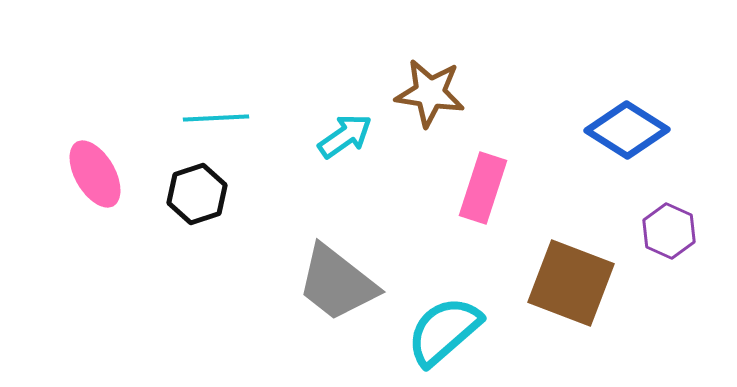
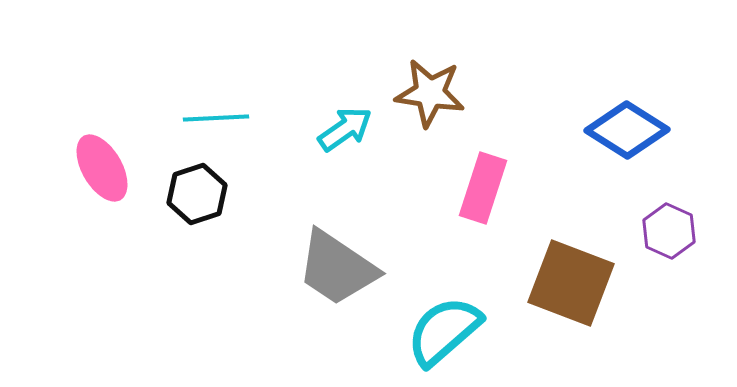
cyan arrow: moved 7 px up
pink ellipse: moved 7 px right, 6 px up
gray trapezoid: moved 15 px up; rotated 4 degrees counterclockwise
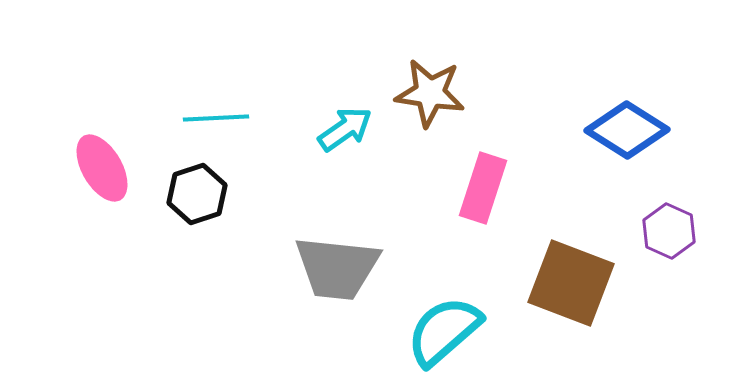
gray trapezoid: rotated 28 degrees counterclockwise
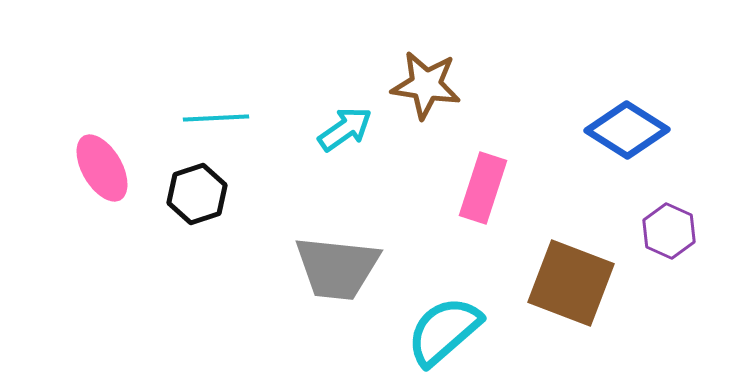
brown star: moved 4 px left, 8 px up
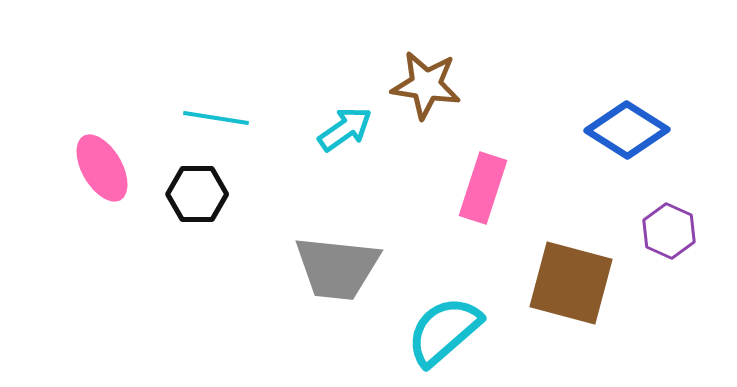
cyan line: rotated 12 degrees clockwise
black hexagon: rotated 18 degrees clockwise
brown square: rotated 6 degrees counterclockwise
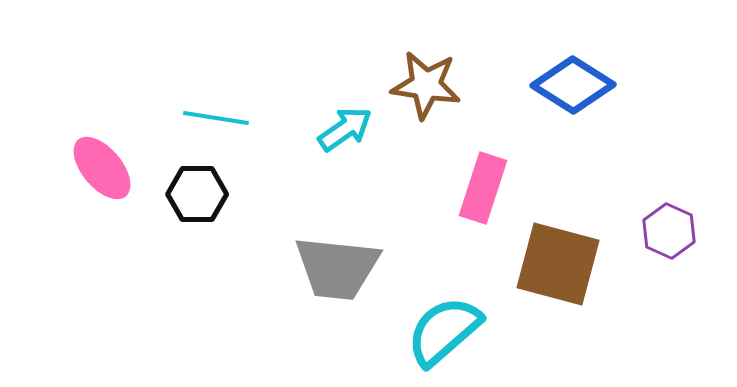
blue diamond: moved 54 px left, 45 px up
pink ellipse: rotated 10 degrees counterclockwise
brown square: moved 13 px left, 19 px up
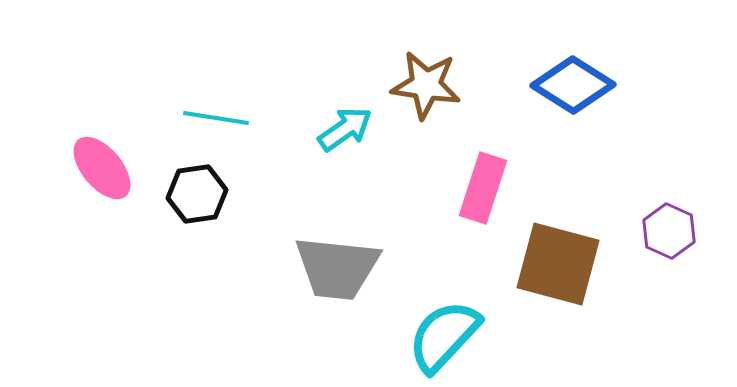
black hexagon: rotated 8 degrees counterclockwise
cyan semicircle: moved 5 px down; rotated 6 degrees counterclockwise
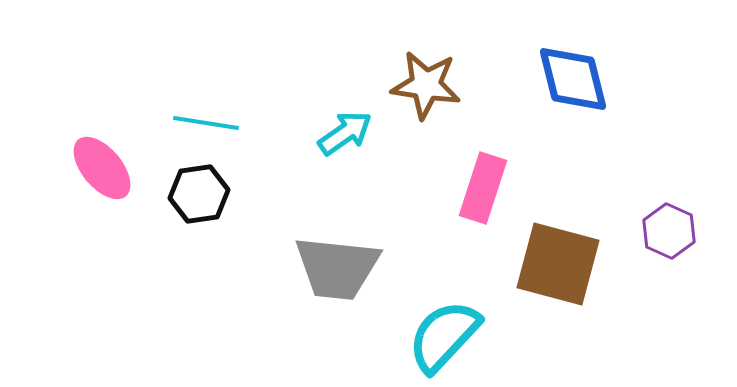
blue diamond: moved 6 px up; rotated 44 degrees clockwise
cyan line: moved 10 px left, 5 px down
cyan arrow: moved 4 px down
black hexagon: moved 2 px right
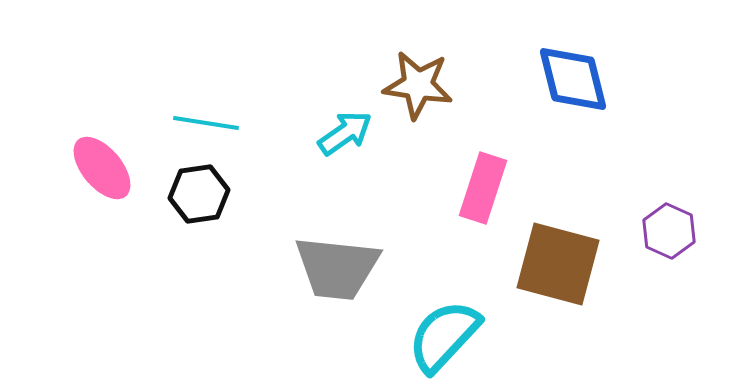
brown star: moved 8 px left
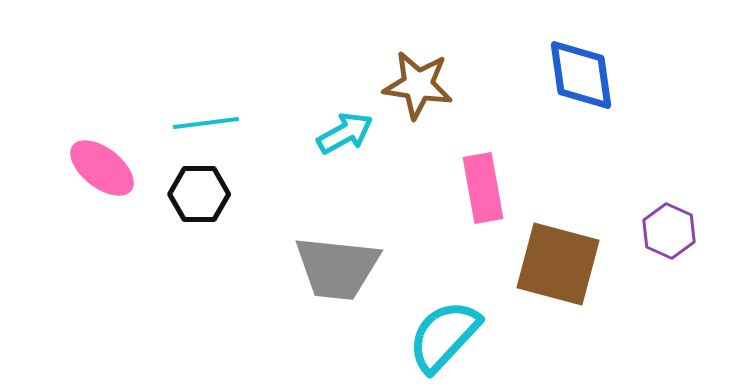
blue diamond: moved 8 px right, 4 px up; rotated 6 degrees clockwise
cyan line: rotated 16 degrees counterclockwise
cyan arrow: rotated 6 degrees clockwise
pink ellipse: rotated 12 degrees counterclockwise
pink rectangle: rotated 28 degrees counterclockwise
black hexagon: rotated 8 degrees clockwise
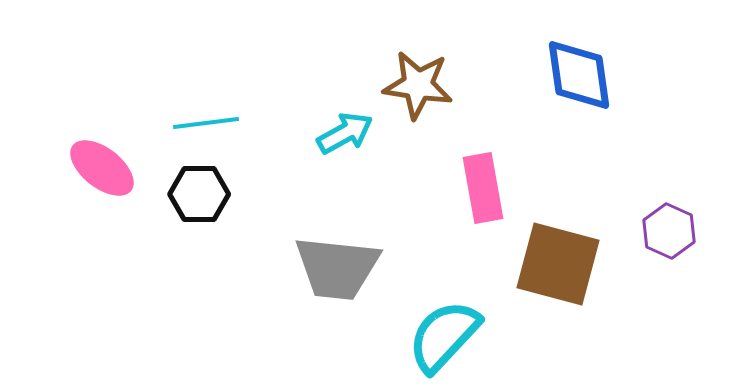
blue diamond: moved 2 px left
